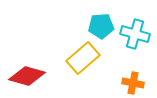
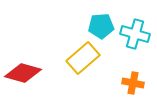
red diamond: moved 4 px left, 3 px up
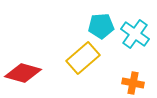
cyan cross: rotated 20 degrees clockwise
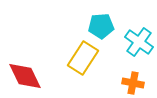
cyan cross: moved 4 px right, 8 px down
yellow rectangle: rotated 16 degrees counterclockwise
red diamond: moved 2 px right, 3 px down; rotated 48 degrees clockwise
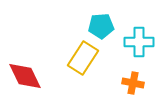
cyan cross: rotated 36 degrees counterclockwise
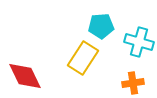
cyan cross: rotated 16 degrees clockwise
orange cross: rotated 20 degrees counterclockwise
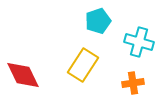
cyan pentagon: moved 3 px left, 5 px up; rotated 15 degrees counterclockwise
yellow rectangle: moved 7 px down
red diamond: moved 2 px left, 1 px up
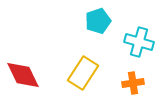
yellow rectangle: moved 8 px down
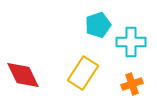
cyan pentagon: moved 4 px down
cyan cross: moved 8 px left; rotated 16 degrees counterclockwise
orange cross: moved 1 px left, 1 px down; rotated 10 degrees counterclockwise
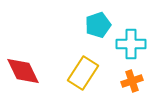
cyan cross: moved 2 px down
red diamond: moved 4 px up
orange cross: moved 3 px up
